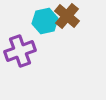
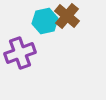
purple cross: moved 2 px down
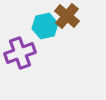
cyan hexagon: moved 5 px down
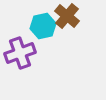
cyan hexagon: moved 2 px left
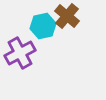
purple cross: rotated 8 degrees counterclockwise
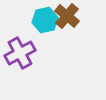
cyan hexagon: moved 2 px right, 6 px up
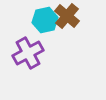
purple cross: moved 8 px right
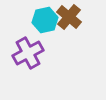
brown cross: moved 2 px right, 1 px down
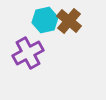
brown cross: moved 4 px down
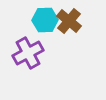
cyan hexagon: rotated 10 degrees clockwise
